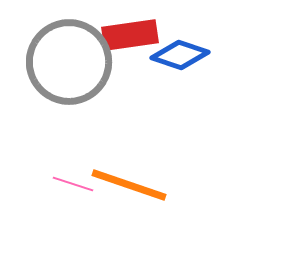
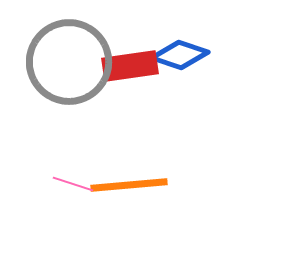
red rectangle: moved 31 px down
orange line: rotated 24 degrees counterclockwise
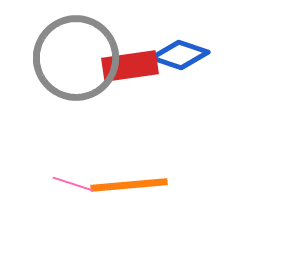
gray circle: moved 7 px right, 4 px up
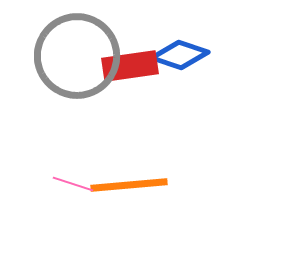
gray circle: moved 1 px right, 2 px up
